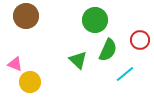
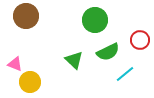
green semicircle: moved 2 px down; rotated 40 degrees clockwise
green triangle: moved 4 px left
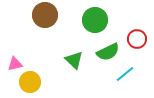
brown circle: moved 19 px right, 1 px up
red circle: moved 3 px left, 1 px up
pink triangle: rotated 35 degrees counterclockwise
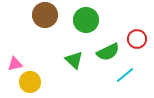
green circle: moved 9 px left
cyan line: moved 1 px down
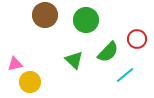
green semicircle: rotated 20 degrees counterclockwise
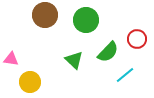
pink triangle: moved 4 px left, 5 px up; rotated 21 degrees clockwise
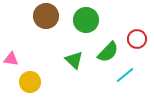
brown circle: moved 1 px right, 1 px down
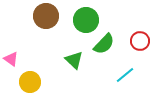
red circle: moved 3 px right, 2 px down
green semicircle: moved 4 px left, 8 px up
pink triangle: rotated 28 degrees clockwise
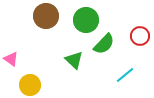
red circle: moved 5 px up
yellow circle: moved 3 px down
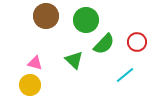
red circle: moved 3 px left, 6 px down
pink triangle: moved 24 px right, 4 px down; rotated 21 degrees counterclockwise
